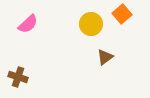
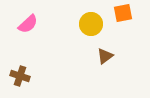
orange square: moved 1 px right, 1 px up; rotated 30 degrees clockwise
brown triangle: moved 1 px up
brown cross: moved 2 px right, 1 px up
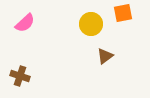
pink semicircle: moved 3 px left, 1 px up
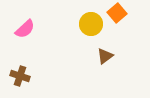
orange square: moved 6 px left; rotated 30 degrees counterclockwise
pink semicircle: moved 6 px down
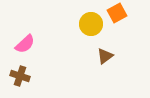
orange square: rotated 12 degrees clockwise
pink semicircle: moved 15 px down
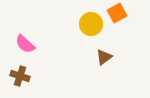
pink semicircle: rotated 85 degrees clockwise
brown triangle: moved 1 px left, 1 px down
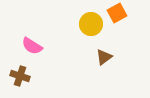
pink semicircle: moved 7 px right, 2 px down; rotated 10 degrees counterclockwise
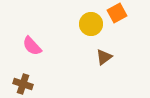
pink semicircle: rotated 15 degrees clockwise
brown cross: moved 3 px right, 8 px down
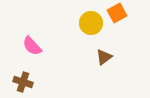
yellow circle: moved 1 px up
brown cross: moved 2 px up
